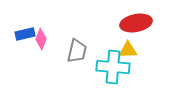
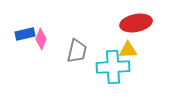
cyan cross: rotated 8 degrees counterclockwise
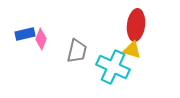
red ellipse: moved 2 px down; rotated 72 degrees counterclockwise
yellow triangle: moved 4 px right; rotated 18 degrees clockwise
cyan cross: rotated 28 degrees clockwise
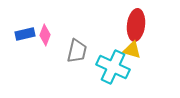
pink diamond: moved 4 px right, 4 px up
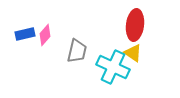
red ellipse: moved 1 px left
pink diamond: rotated 20 degrees clockwise
yellow triangle: moved 1 px right, 3 px down; rotated 18 degrees clockwise
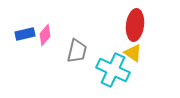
cyan cross: moved 3 px down
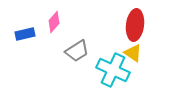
pink diamond: moved 9 px right, 13 px up
gray trapezoid: rotated 45 degrees clockwise
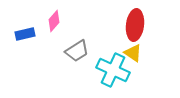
pink diamond: moved 1 px up
